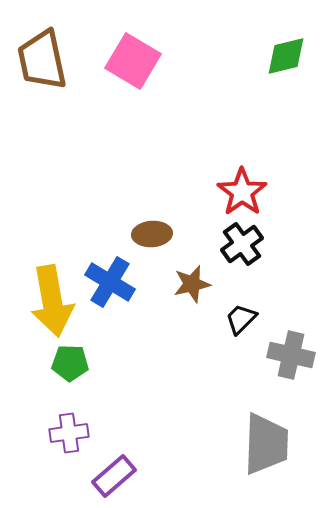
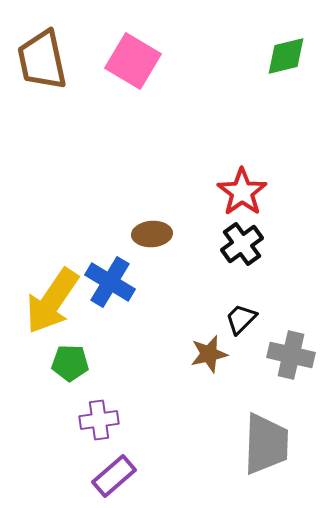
brown star: moved 17 px right, 70 px down
yellow arrow: rotated 44 degrees clockwise
purple cross: moved 30 px right, 13 px up
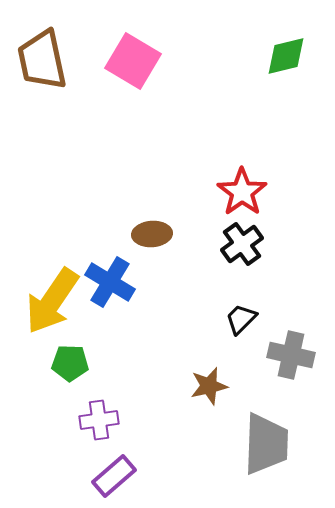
brown star: moved 32 px down
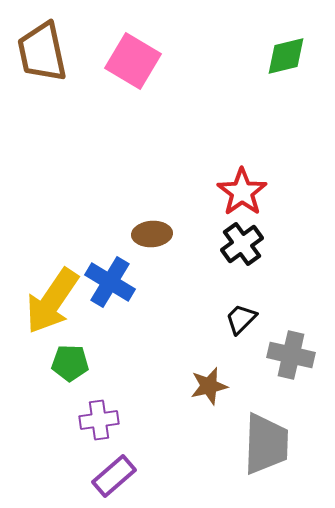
brown trapezoid: moved 8 px up
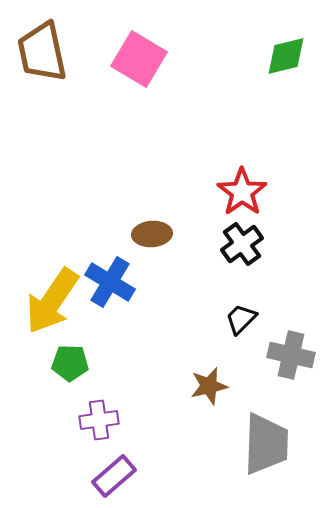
pink square: moved 6 px right, 2 px up
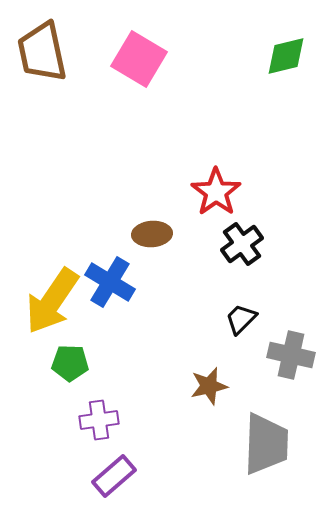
red star: moved 26 px left
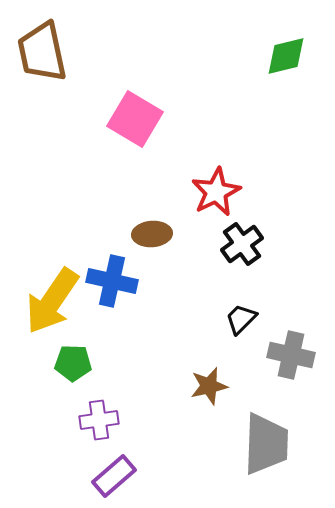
pink square: moved 4 px left, 60 px down
red star: rotated 9 degrees clockwise
blue cross: moved 2 px right, 1 px up; rotated 18 degrees counterclockwise
green pentagon: moved 3 px right
